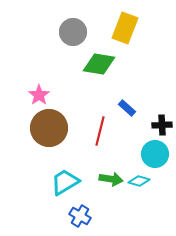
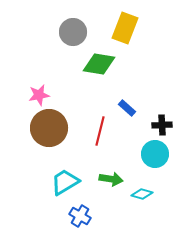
pink star: rotated 25 degrees clockwise
cyan diamond: moved 3 px right, 13 px down
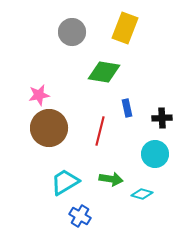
gray circle: moved 1 px left
green diamond: moved 5 px right, 8 px down
blue rectangle: rotated 36 degrees clockwise
black cross: moved 7 px up
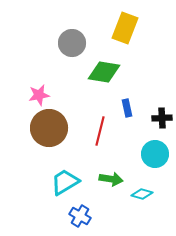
gray circle: moved 11 px down
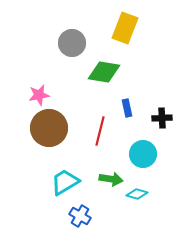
cyan circle: moved 12 px left
cyan diamond: moved 5 px left
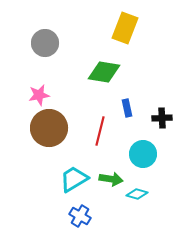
gray circle: moved 27 px left
cyan trapezoid: moved 9 px right, 3 px up
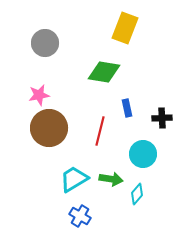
cyan diamond: rotated 65 degrees counterclockwise
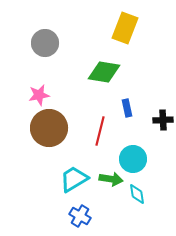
black cross: moved 1 px right, 2 px down
cyan circle: moved 10 px left, 5 px down
cyan diamond: rotated 50 degrees counterclockwise
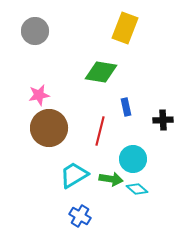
gray circle: moved 10 px left, 12 px up
green diamond: moved 3 px left
blue rectangle: moved 1 px left, 1 px up
cyan trapezoid: moved 4 px up
cyan diamond: moved 5 px up; rotated 40 degrees counterclockwise
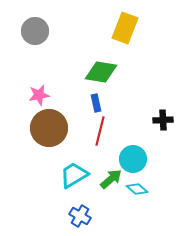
blue rectangle: moved 30 px left, 4 px up
green arrow: rotated 50 degrees counterclockwise
